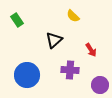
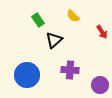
green rectangle: moved 21 px right
red arrow: moved 11 px right, 18 px up
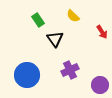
black triangle: moved 1 px right, 1 px up; rotated 24 degrees counterclockwise
purple cross: rotated 30 degrees counterclockwise
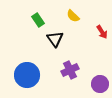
purple circle: moved 1 px up
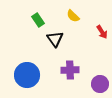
purple cross: rotated 24 degrees clockwise
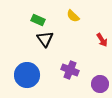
green rectangle: rotated 32 degrees counterclockwise
red arrow: moved 8 px down
black triangle: moved 10 px left
purple cross: rotated 24 degrees clockwise
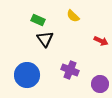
red arrow: moved 1 px left, 1 px down; rotated 32 degrees counterclockwise
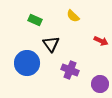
green rectangle: moved 3 px left
black triangle: moved 6 px right, 5 px down
blue circle: moved 12 px up
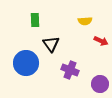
yellow semicircle: moved 12 px right, 5 px down; rotated 48 degrees counterclockwise
green rectangle: rotated 64 degrees clockwise
blue circle: moved 1 px left
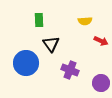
green rectangle: moved 4 px right
purple circle: moved 1 px right, 1 px up
